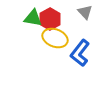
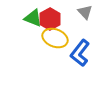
green triangle: rotated 12 degrees clockwise
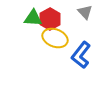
green triangle: rotated 18 degrees counterclockwise
blue L-shape: moved 1 px right, 2 px down
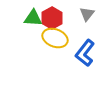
gray triangle: moved 2 px right, 2 px down; rotated 21 degrees clockwise
red hexagon: moved 2 px right, 1 px up
blue L-shape: moved 4 px right, 2 px up
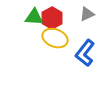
gray triangle: rotated 28 degrees clockwise
green triangle: moved 1 px right, 1 px up
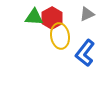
yellow ellipse: moved 5 px right, 2 px up; rotated 60 degrees clockwise
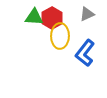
yellow ellipse: rotated 10 degrees clockwise
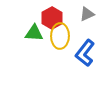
green triangle: moved 16 px down
